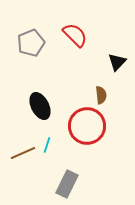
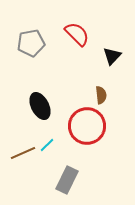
red semicircle: moved 2 px right, 1 px up
gray pentagon: rotated 12 degrees clockwise
black triangle: moved 5 px left, 6 px up
cyan line: rotated 28 degrees clockwise
gray rectangle: moved 4 px up
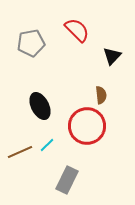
red semicircle: moved 4 px up
brown line: moved 3 px left, 1 px up
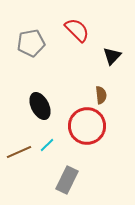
brown line: moved 1 px left
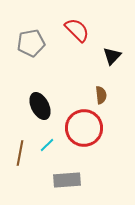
red circle: moved 3 px left, 2 px down
brown line: moved 1 px right, 1 px down; rotated 55 degrees counterclockwise
gray rectangle: rotated 60 degrees clockwise
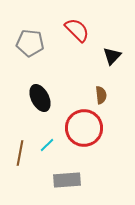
gray pentagon: moved 1 px left; rotated 16 degrees clockwise
black ellipse: moved 8 px up
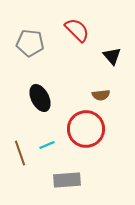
black triangle: rotated 24 degrees counterclockwise
brown semicircle: rotated 90 degrees clockwise
red circle: moved 2 px right, 1 px down
cyan line: rotated 21 degrees clockwise
brown line: rotated 30 degrees counterclockwise
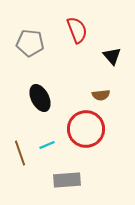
red semicircle: rotated 24 degrees clockwise
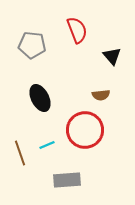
gray pentagon: moved 2 px right, 2 px down
red circle: moved 1 px left, 1 px down
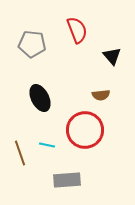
gray pentagon: moved 1 px up
cyan line: rotated 35 degrees clockwise
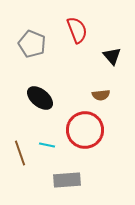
gray pentagon: rotated 16 degrees clockwise
black ellipse: rotated 24 degrees counterclockwise
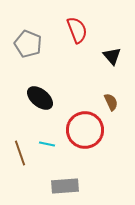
gray pentagon: moved 4 px left
brown semicircle: moved 10 px right, 7 px down; rotated 108 degrees counterclockwise
cyan line: moved 1 px up
gray rectangle: moved 2 px left, 6 px down
